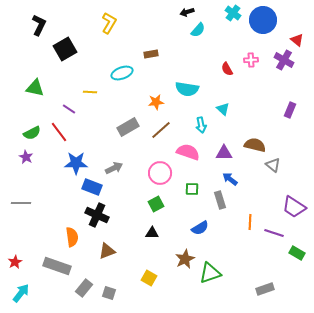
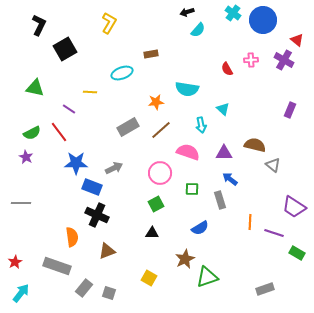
green triangle at (210, 273): moved 3 px left, 4 px down
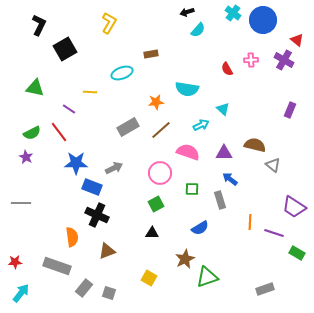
cyan arrow at (201, 125): rotated 105 degrees counterclockwise
red star at (15, 262): rotated 24 degrees clockwise
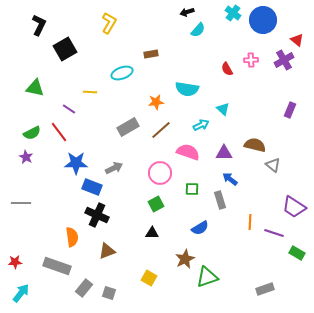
purple cross at (284, 60): rotated 30 degrees clockwise
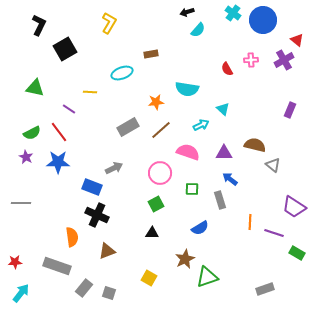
blue star at (76, 163): moved 18 px left, 1 px up
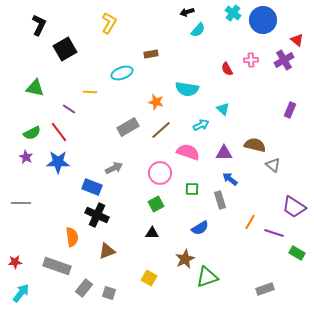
orange star at (156, 102): rotated 21 degrees clockwise
orange line at (250, 222): rotated 28 degrees clockwise
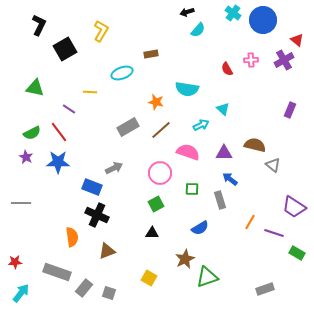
yellow L-shape at (109, 23): moved 8 px left, 8 px down
gray rectangle at (57, 266): moved 6 px down
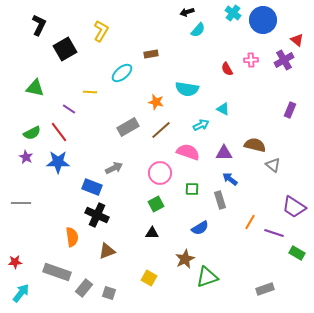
cyan ellipse at (122, 73): rotated 20 degrees counterclockwise
cyan triangle at (223, 109): rotated 16 degrees counterclockwise
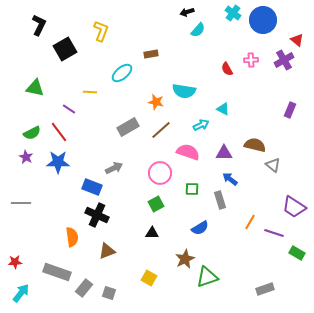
yellow L-shape at (101, 31): rotated 10 degrees counterclockwise
cyan semicircle at (187, 89): moved 3 px left, 2 px down
